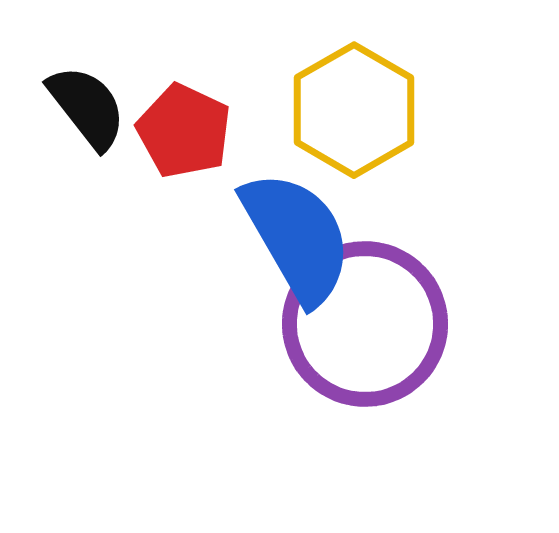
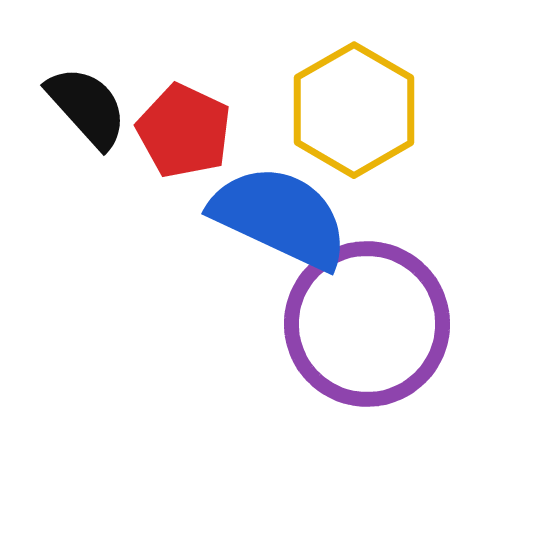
black semicircle: rotated 4 degrees counterclockwise
blue semicircle: moved 17 px left, 20 px up; rotated 35 degrees counterclockwise
purple circle: moved 2 px right
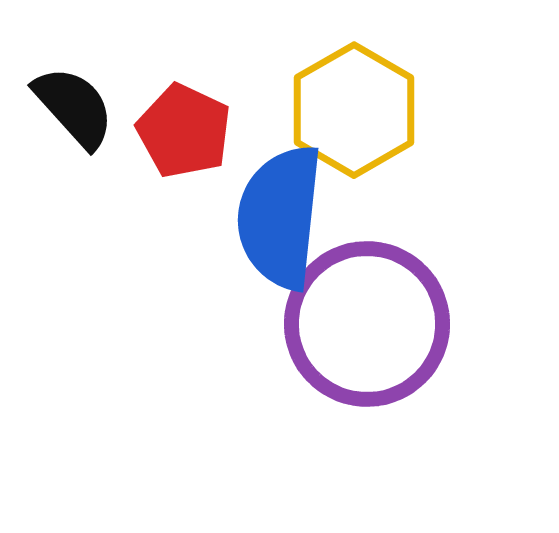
black semicircle: moved 13 px left
blue semicircle: rotated 109 degrees counterclockwise
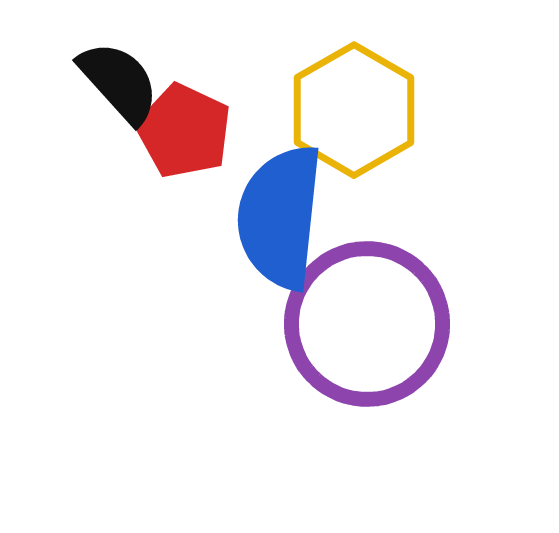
black semicircle: moved 45 px right, 25 px up
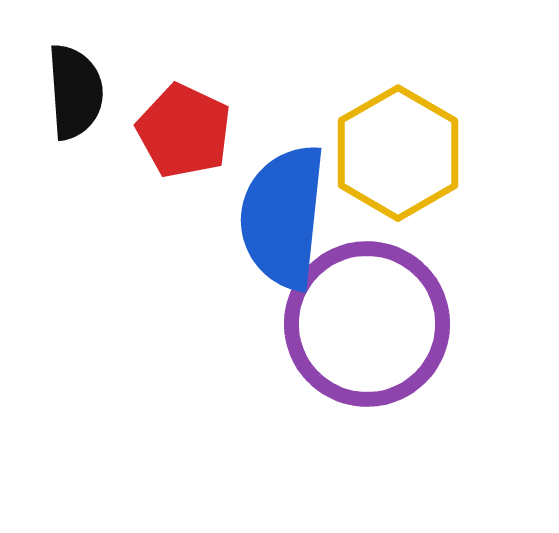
black semicircle: moved 44 px left, 10 px down; rotated 38 degrees clockwise
yellow hexagon: moved 44 px right, 43 px down
blue semicircle: moved 3 px right
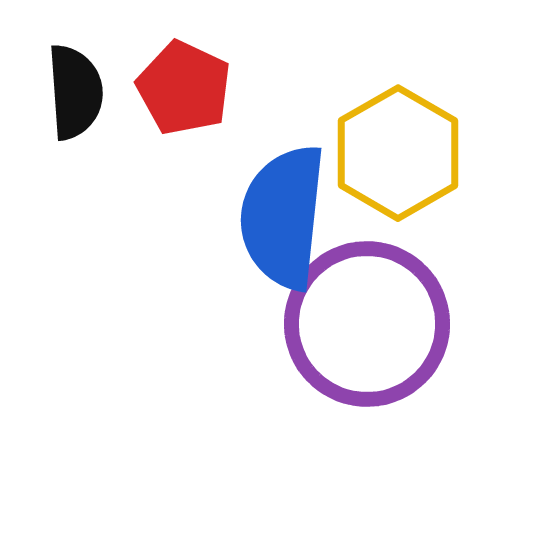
red pentagon: moved 43 px up
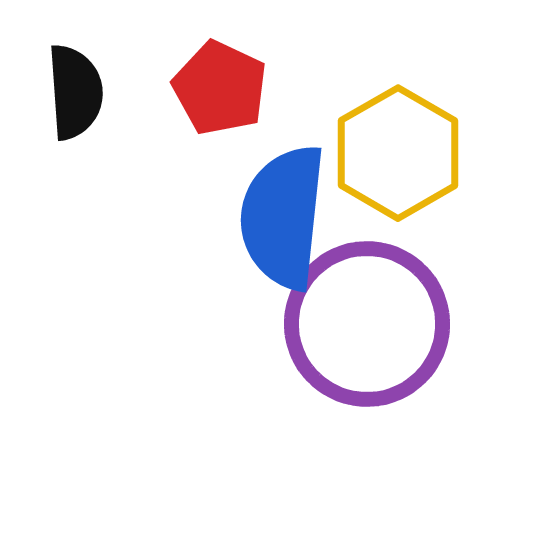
red pentagon: moved 36 px right
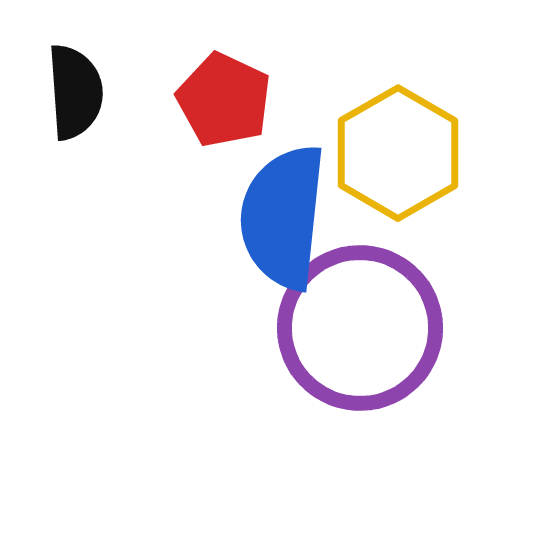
red pentagon: moved 4 px right, 12 px down
purple circle: moved 7 px left, 4 px down
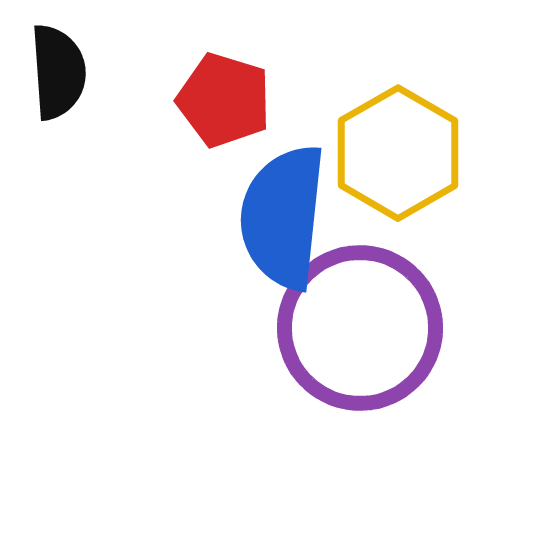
black semicircle: moved 17 px left, 20 px up
red pentagon: rotated 8 degrees counterclockwise
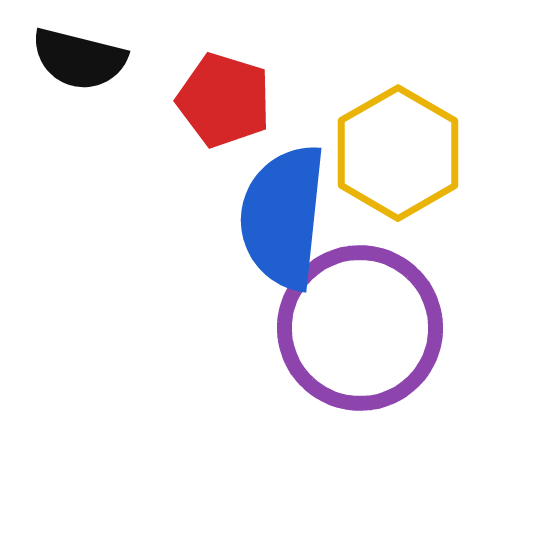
black semicircle: moved 21 px right, 13 px up; rotated 108 degrees clockwise
